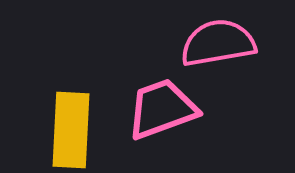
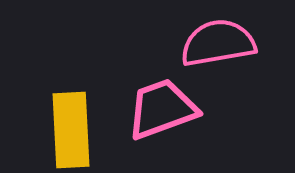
yellow rectangle: rotated 6 degrees counterclockwise
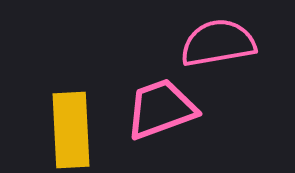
pink trapezoid: moved 1 px left
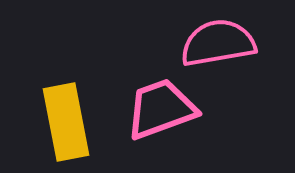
yellow rectangle: moved 5 px left, 8 px up; rotated 8 degrees counterclockwise
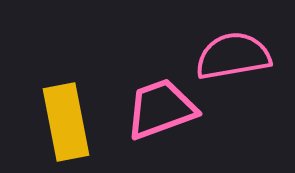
pink semicircle: moved 15 px right, 13 px down
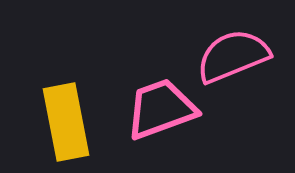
pink semicircle: rotated 12 degrees counterclockwise
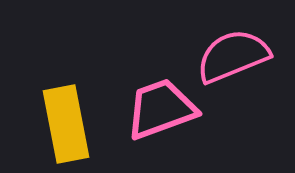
yellow rectangle: moved 2 px down
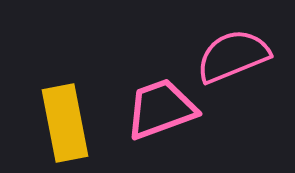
yellow rectangle: moved 1 px left, 1 px up
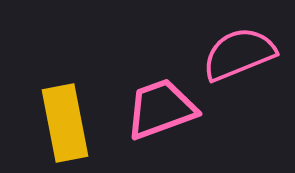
pink semicircle: moved 6 px right, 2 px up
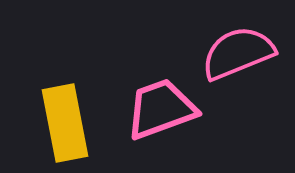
pink semicircle: moved 1 px left, 1 px up
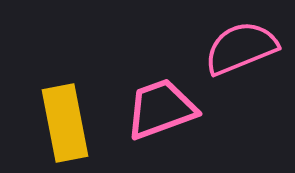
pink semicircle: moved 3 px right, 5 px up
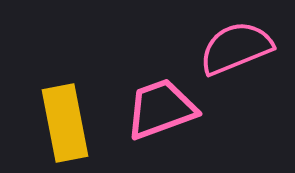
pink semicircle: moved 5 px left
